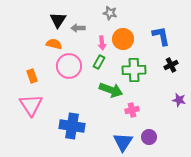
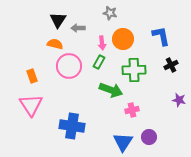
orange semicircle: moved 1 px right
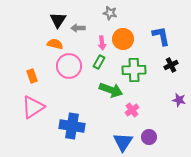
pink triangle: moved 2 px right, 2 px down; rotated 30 degrees clockwise
pink cross: rotated 24 degrees counterclockwise
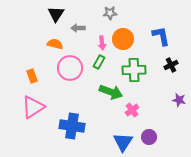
gray star: rotated 16 degrees counterclockwise
black triangle: moved 2 px left, 6 px up
pink circle: moved 1 px right, 2 px down
green arrow: moved 2 px down
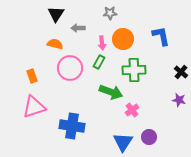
black cross: moved 10 px right, 7 px down; rotated 24 degrees counterclockwise
pink triangle: moved 1 px right; rotated 15 degrees clockwise
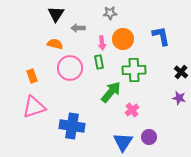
green rectangle: rotated 40 degrees counterclockwise
green arrow: rotated 70 degrees counterclockwise
purple star: moved 2 px up
